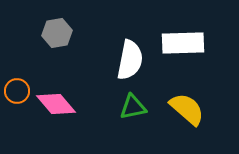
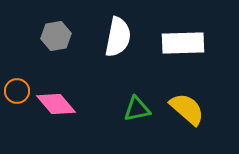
gray hexagon: moved 1 px left, 3 px down
white semicircle: moved 12 px left, 23 px up
green triangle: moved 4 px right, 2 px down
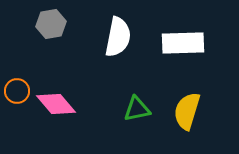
gray hexagon: moved 5 px left, 12 px up
yellow semicircle: moved 2 px down; rotated 114 degrees counterclockwise
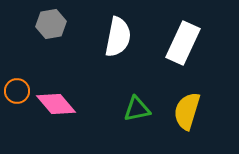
white rectangle: rotated 63 degrees counterclockwise
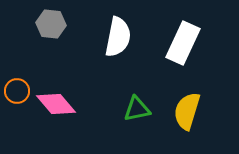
gray hexagon: rotated 16 degrees clockwise
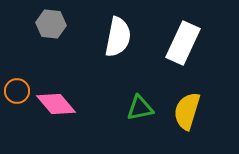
green triangle: moved 3 px right, 1 px up
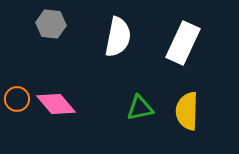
orange circle: moved 8 px down
yellow semicircle: rotated 15 degrees counterclockwise
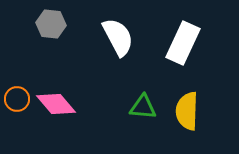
white semicircle: rotated 39 degrees counterclockwise
green triangle: moved 3 px right, 1 px up; rotated 16 degrees clockwise
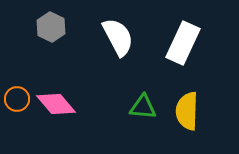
gray hexagon: moved 3 px down; rotated 20 degrees clockwise
